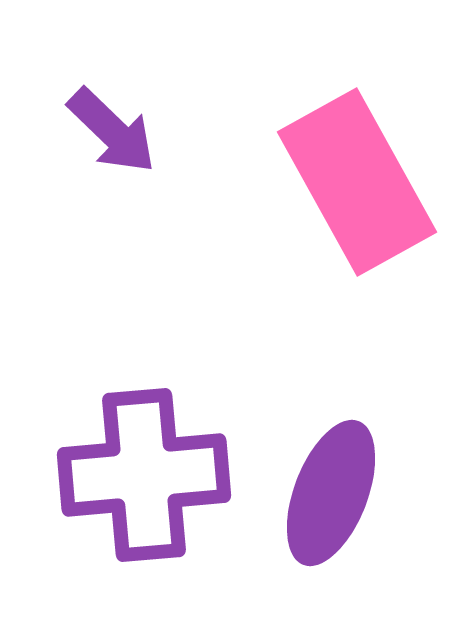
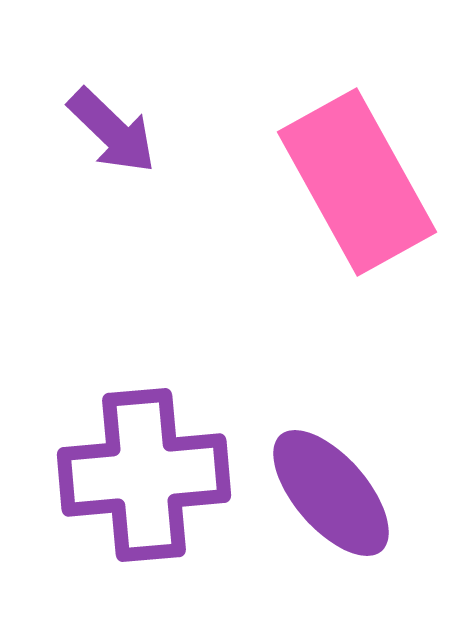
purple ellipse: rotated 62 degrees counterclockwise
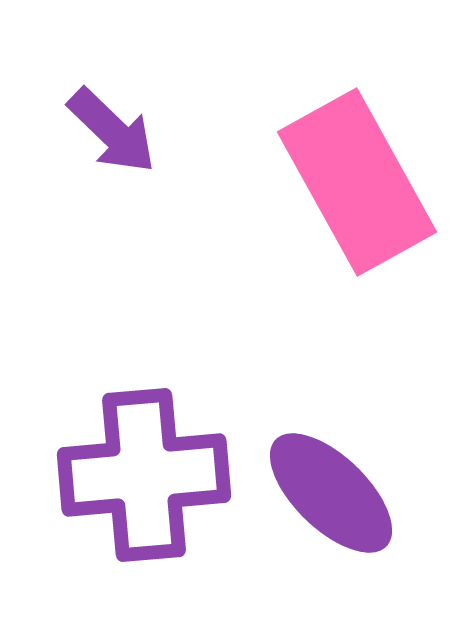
purple ellipse: rotated 5 degrees counterclockwise
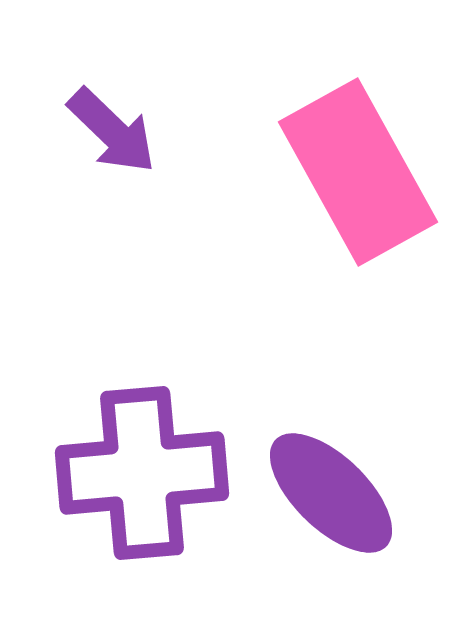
pink rectangle: moved 1 px right, 10 px up
purple cross: moved 2 px left, 2 px up
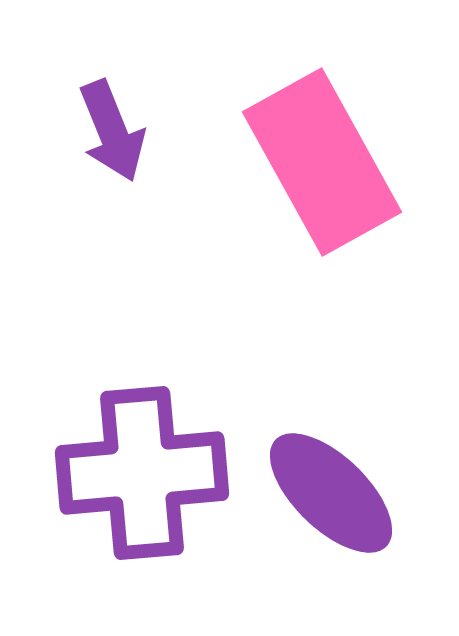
purple arrow: rotated 24 degrees clockwise
pink rectangle: moved 36 px left, 10 px up
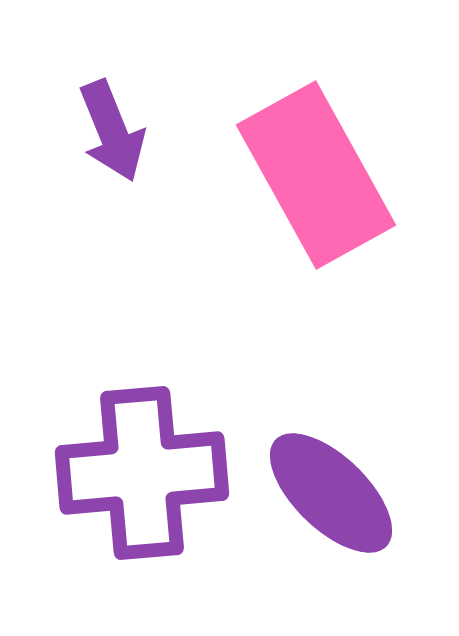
pink rectangle: moved 6 px left, 13 px down
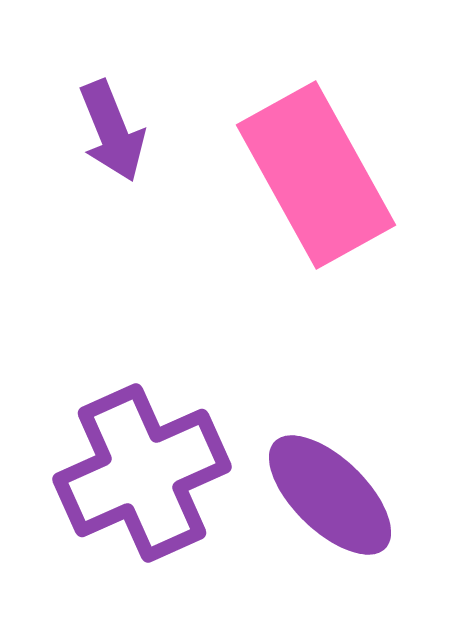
purple cross: rotated 19 degrees counterclockwise
purple ellipse: moved 1 px left, 2 px down
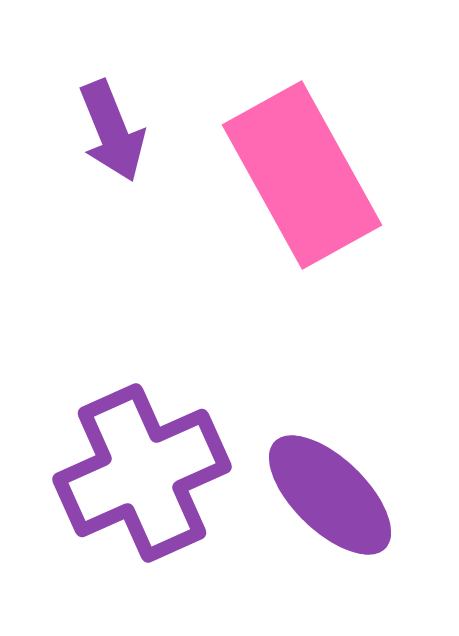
pink rectangle: moved 14 px left
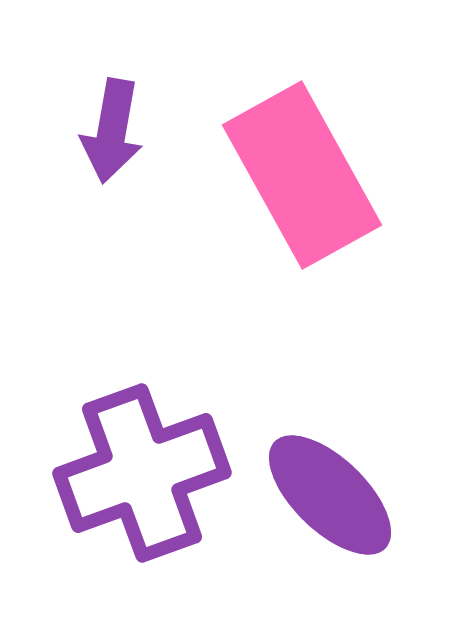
purple arrow: rotated 32 degrees clockwise
purple cross: rotated 4 degrees clockwise
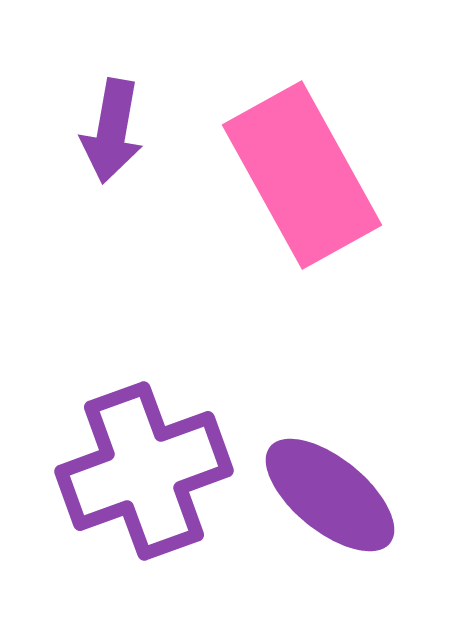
purple cross: moved 2 px right, 2 px up
purple ellipse: rotated 5 degrees counterclockwise
